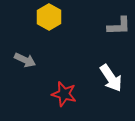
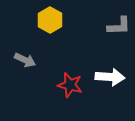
yellow hexagon: moved 1 px right, 3 px down
white arrow: moved 1 px left, 1 px up; rotated 52 degrees counterclockwise
red star: moved 6 px right, 9 px up
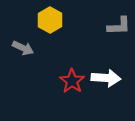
gray arrow: moved 2 px left, 12 px up
white arrow: moved 4 px left, 1 px down
red star: moved 2 px right, 4 px up; rotated 20 degrees clockwise
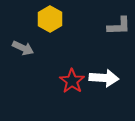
yellow hexagon: moved 1 px up
white arrow: moved 2 px left
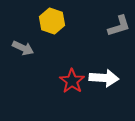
yellow hexagon: moved 2 px right, 2 px down; rotated 10 degrees counterclockwise
gray L-shape: rotated 15 degrees counterclockwise
